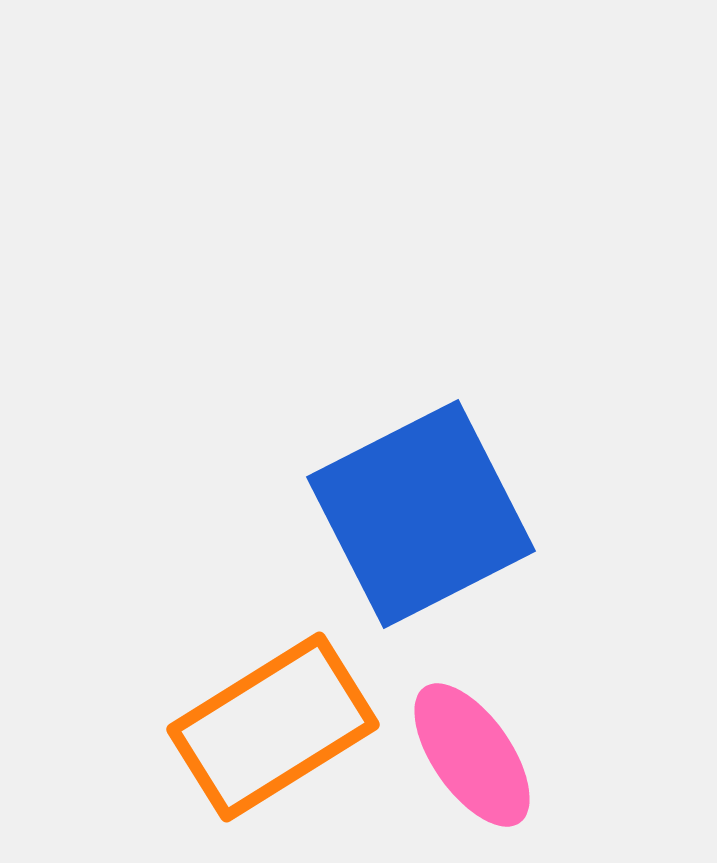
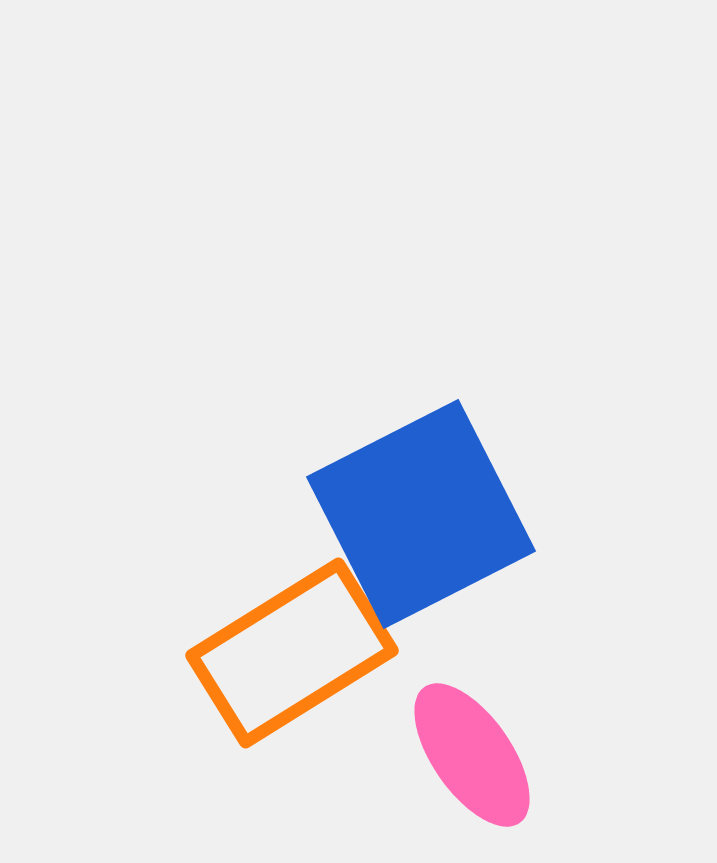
orange rectangle: moved 19 px right, 74 px up
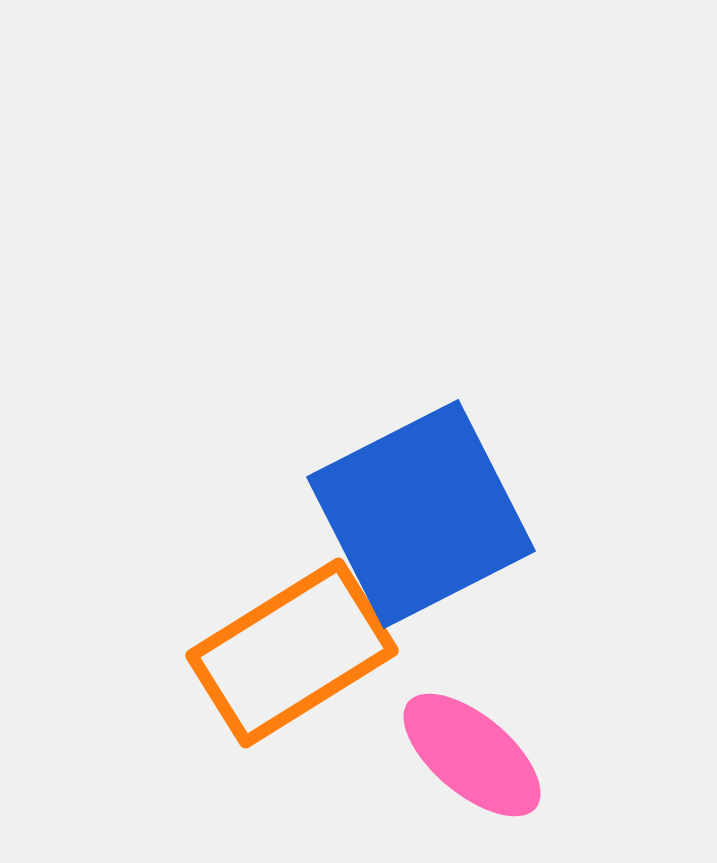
pink ellipse: rotated 15 degrees counterclockwise
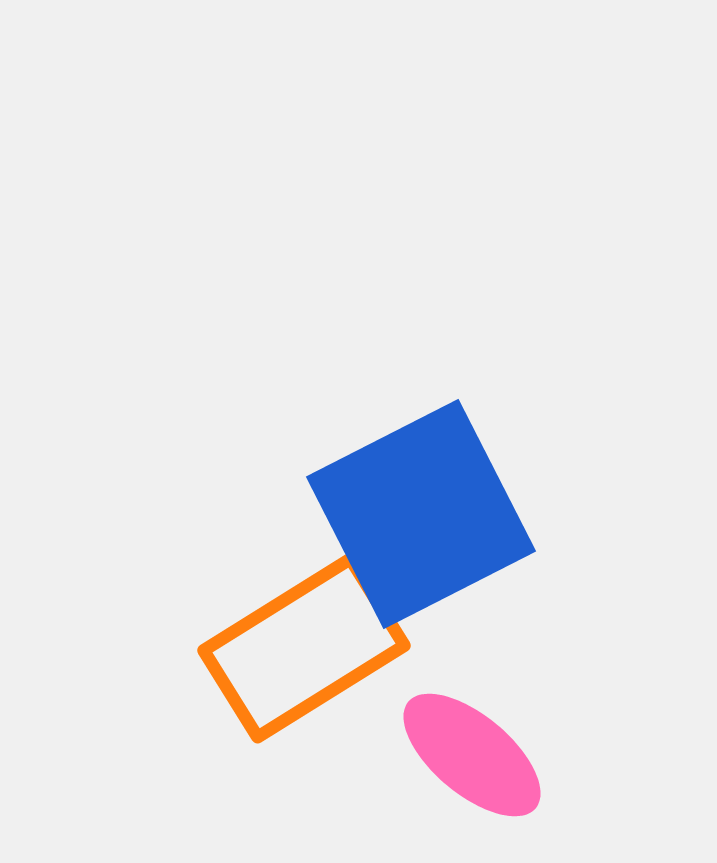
orange rectangle: moved 12 px right, 5 px up
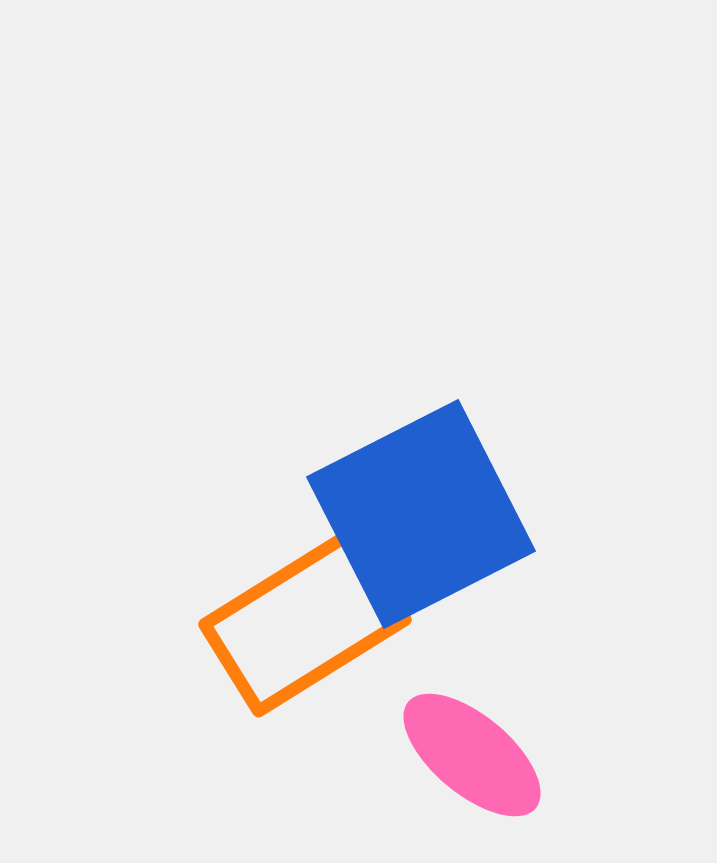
orange rectangle: moved 1 px right, 26 px up
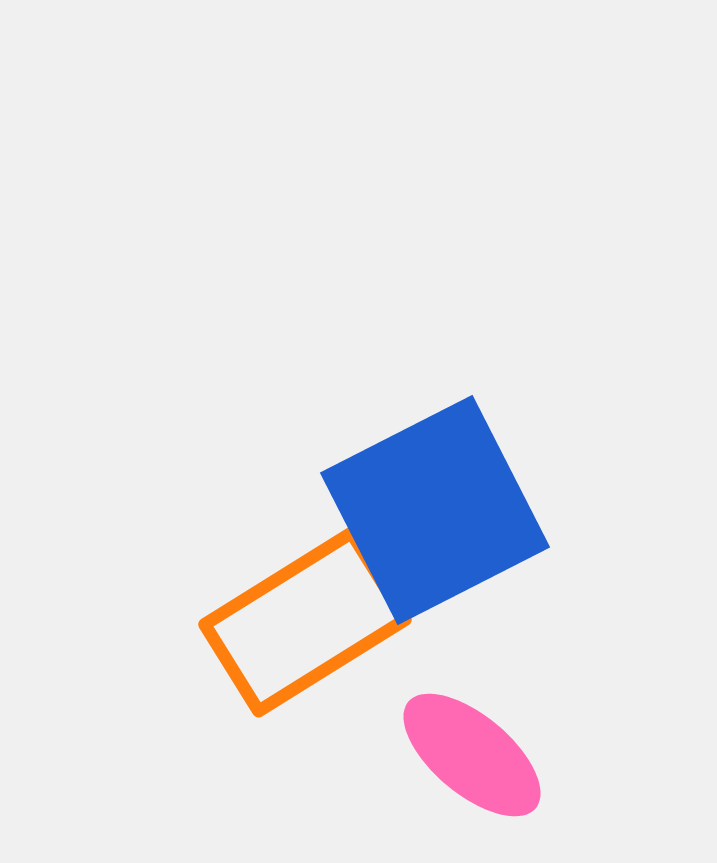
blue square: moved 14 px right, 4 px up
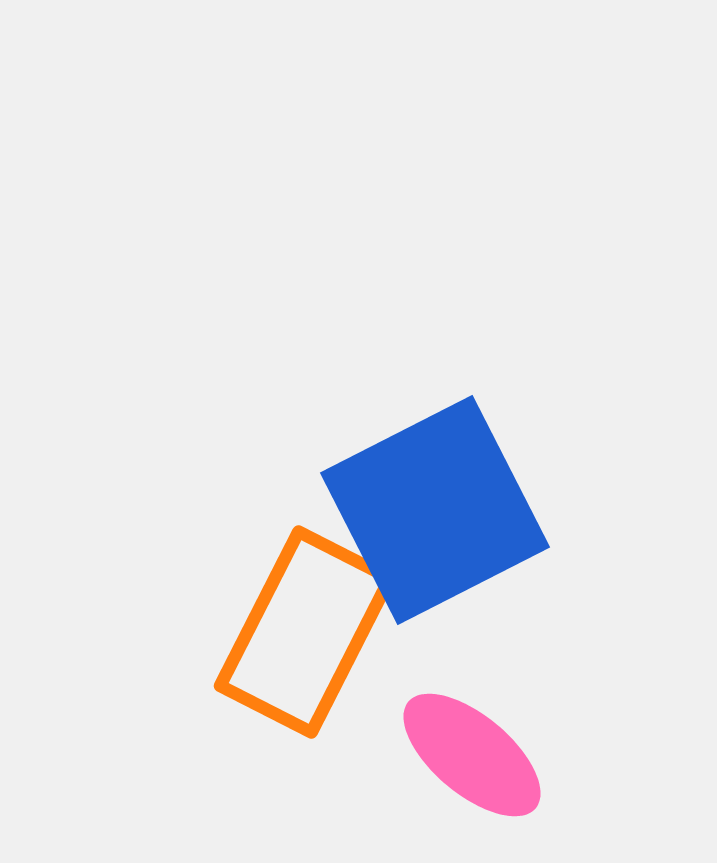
orange rectangle: moved 10 px down; rotated 31 degrees counterclockwise
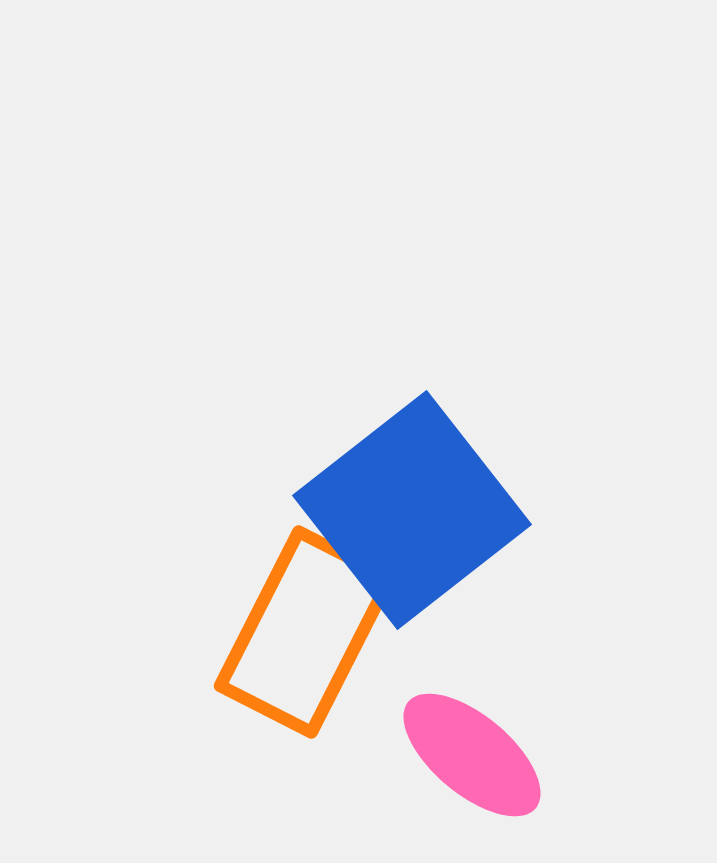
blue square: moved 23 px left; rotated 11 degrees counterclockwise
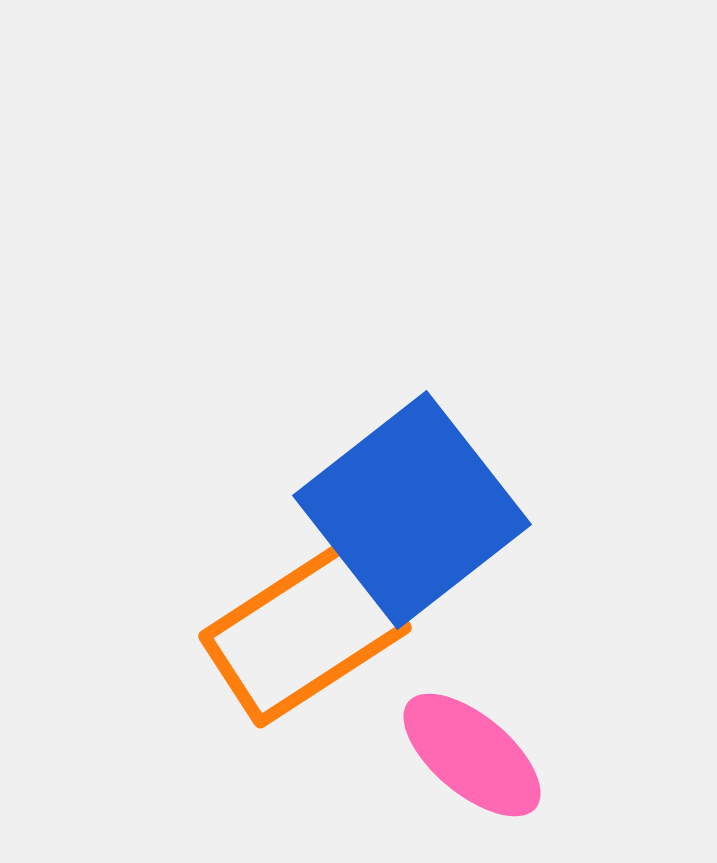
orange rectangle: rotated 30 degrees clockwise
